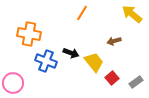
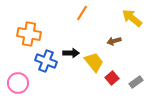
yellow arrow: moved 4 px down
black arrow: rotated 21 degrees counterclockwise
pink circle: moved 5 px right
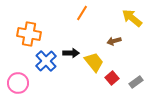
blue cross: rotated 25 degrees clockwise
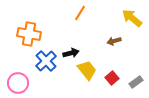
orange line: moved 2 px left
black arrow: rotated 14 degrees counterclockwise
yellow trapezoid: moved 7 px left, 8 px down
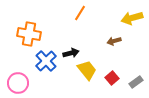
yellow arrow: rotated 55 degrees counterclockwise
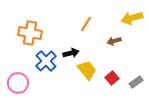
orange line: moved 6 px right, 11 px down
orange cross: moved 1 px right, 1 px up
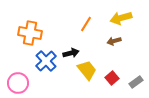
yellow arrow: moved 11 px left
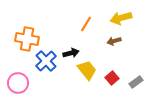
orange cross: moved 3 px left, 6 px down
